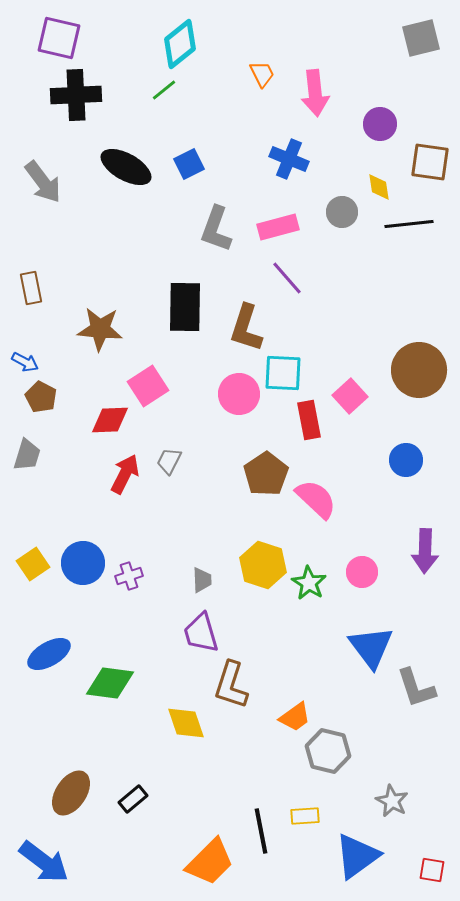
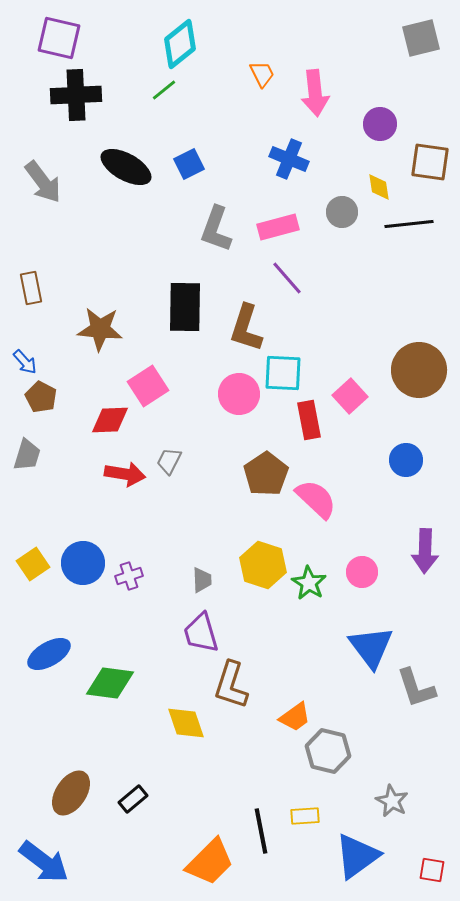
blue arrow at (25, 362): rotated 20 degrees clockwise
red arrow at (125, 474): rotated 72 degrees clockwise
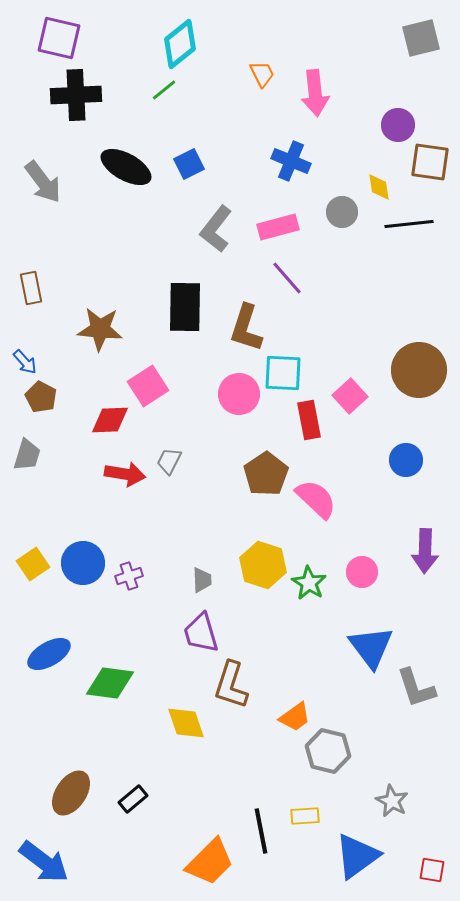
purple circle at (380, 124): moved 18 px right, 1 px down
blue cross at (289, 159): moved 2 px right, 2 px down
gray L-shape at (216, 229): rotated 18 degrees clockwise
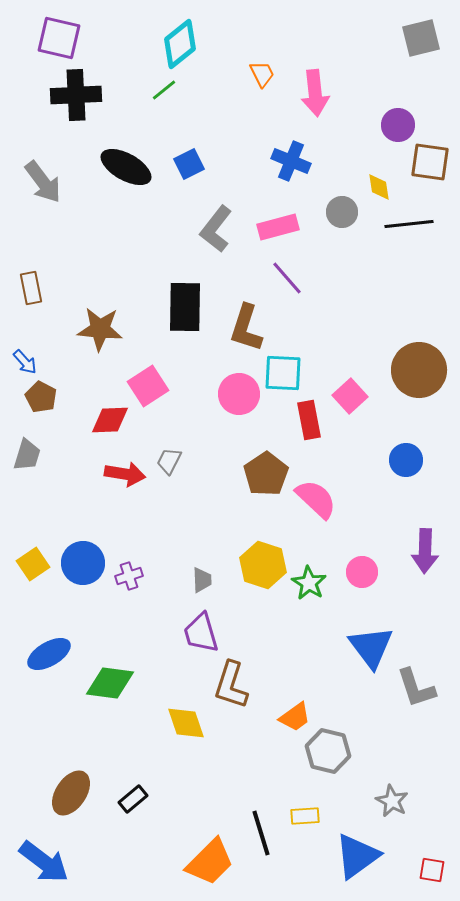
black line at (261, 831): moved 2 px down; rotated 6 degrees counterclockwise
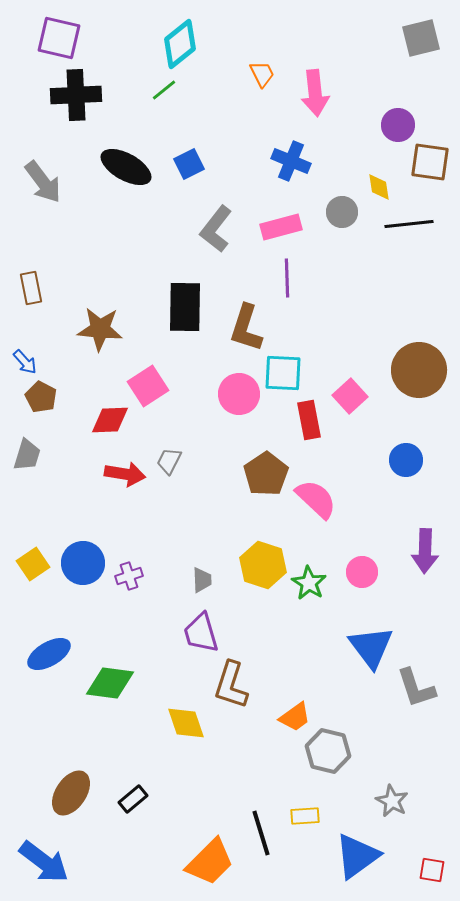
pink rectangle at (278, 227): moved 3 px right
purple line at (287, 278): rotated 39 degrees clockwise
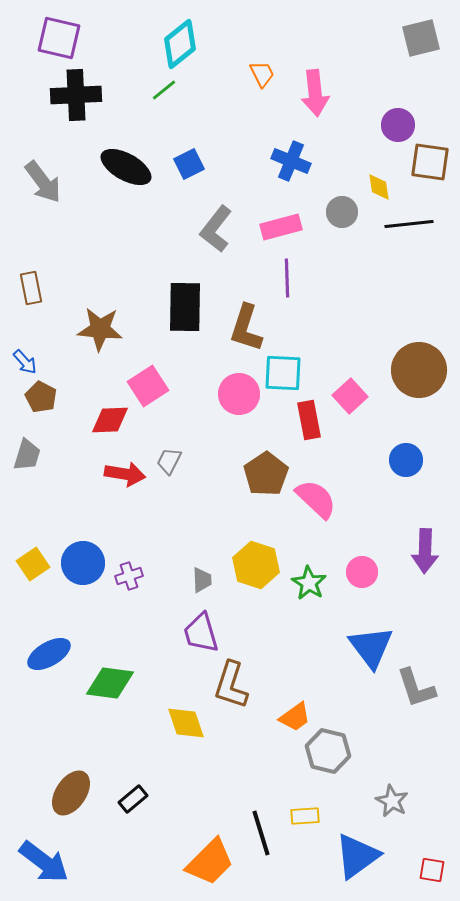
yellow hexagon at (263, 565): moved 7 px left
